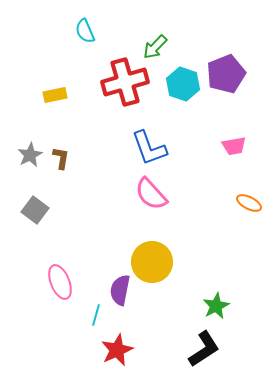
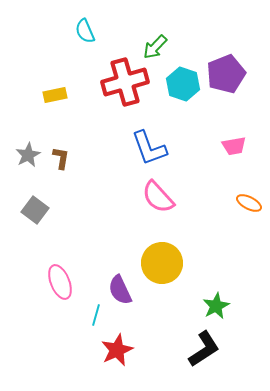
gray star: moved 2 px left
pink semicircle: moved 7 px right, 3 px down
yellow circle: moved 10 px right, 1 px down
purple semicircle: rotated 36 degrees counterclockwise
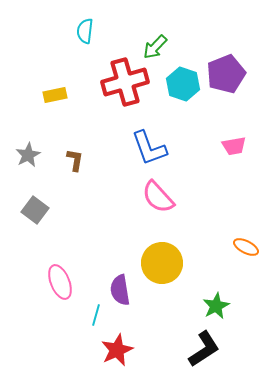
cyan semicircle: rotated 30 degrees clockwise
brown L-shape: moved 14 px right, 2 px down
orange ellipse: moved 3 px left, 44 px down
purple semicircle: rotated 16 degrees clockwise
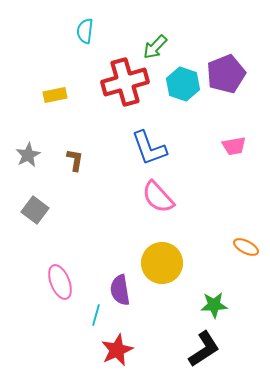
green star: moved 2 px left, 1 px up; rotated 24 degrees clockwise
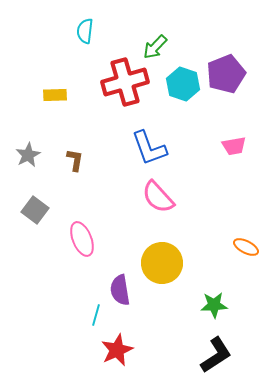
yellow rectangle: rotated 10 degrees clockwise
pink ellipse: moved 22 px right, 43 px up
black L-shape: moved 12 px right, 6 px down
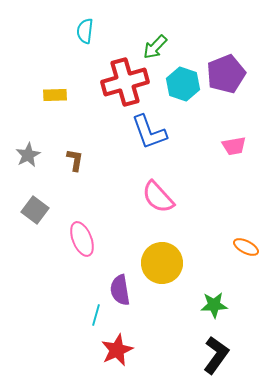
blue L-shape: moved 16 px up
black L-shape: rotated 21 degrees counterclockwise
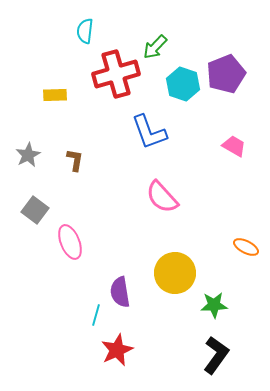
red cross: moved 9 px left, 8 px up
pink trapezoid: rotated 140 degrees counterclockwise
pink semicircle: moved 4 px right
pink ellipse: moved 12 px left, 3 px down
yellow circle: moved 13 px right, 10 px down
purple semicircle: moved 2 px down
